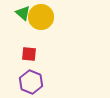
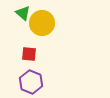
yellow circle: moved 1 px right, 6 px down
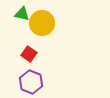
green triangle: moved 1 px left, 1 px down; rotated 28 degrees counterclockwise
red square: rotated 28 degrees clockwise
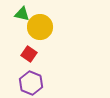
yellow circle: moved 2 px left, 4 px down
purple hexagon: moved 1 px down
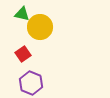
red square: moved 6 px left; rotated 21 degrees clockwise
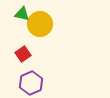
yellow circle: moved 3 px up
purple hexagon: rotated 15 degrees clockwise
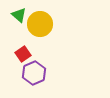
green triangle: moved 3 px left, 1 px down; rotated 28 degrees clockwise
purple hexagon: moved 3 px right, 10 px up
